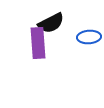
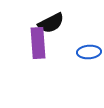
blue ellipse: moved 15 px down
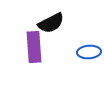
purple rectangle: moved 4 px left, 4 px down
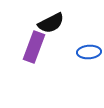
purple rectangle: rotated 24 degrees clockwise
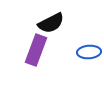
purple rectangle: moved 2 px right, 3 px down
